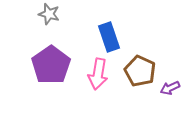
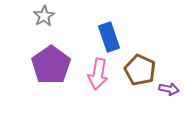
gray star: moved 5 px left, 2 px down; rotated 25 degrees clockwise
brown pentagon: moved 1 px up
purple arrow: moved 1 px left, 1 px down; rotated 144 degrees counterclockwise
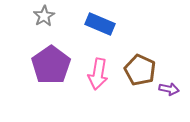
blue rectangle: moved 9 px left, 13 px up; rotated 48 degrees counterclockwise
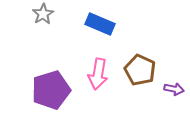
gray star: moved 1 px left, 2 px up
purple pentagon: moved 25 px down; rotated 18 degrees clockwise
purple arrow: moved 5 px right
